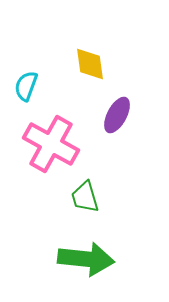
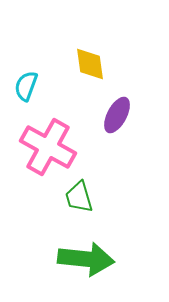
pink cross: moved 3 px left, 3 px down
green trapezoid: moved 6 px left
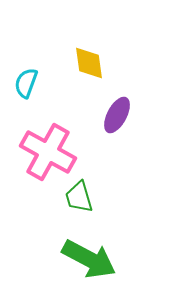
yellow diamond: moved 1 px left, 1 px up
cyan semicircle: moved 3 px up
pink cross: moved 5 px down
green arrow: moved 3 px right; rotated 22 degrees clockwise
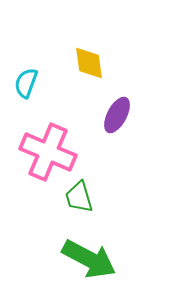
pink cross: rotated 6 degrees counterclockwise
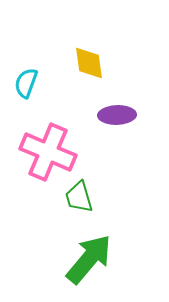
purple ellipse: rotated 60 degrees clockwise
green arrow: rotated 78 degrees counterclockwise
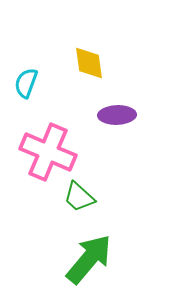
green trapezoid: rotated 32 degrees counterclockwise
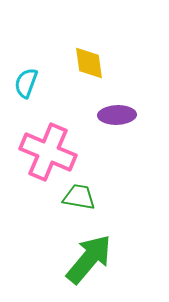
green trapezoid: rotated 148 degrees clockwise
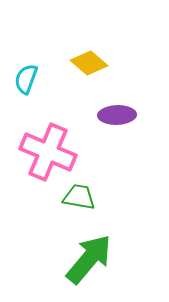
yellow diamond: rotated 42 degrees counterclockwise
cyan semicircle: moved 4 px up
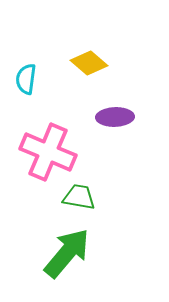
cyan semicircle: rotated 12 degrees counterclockwise
purple ellipse: moved 2 px left, 2 px down
green arrow: moved 22 px left, 6 px up
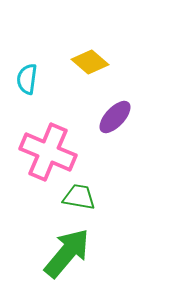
yellow diamond: moved 1 px right, 1 px up
cyan semicircle: moved 1 px right
purple ellipse: rotated 45 degrees counterclockwise
